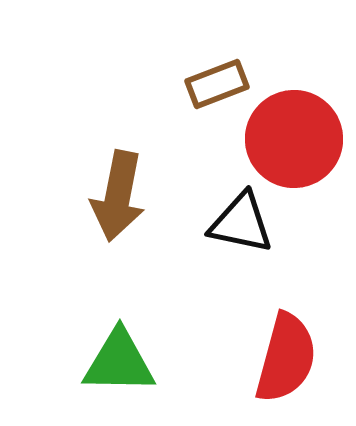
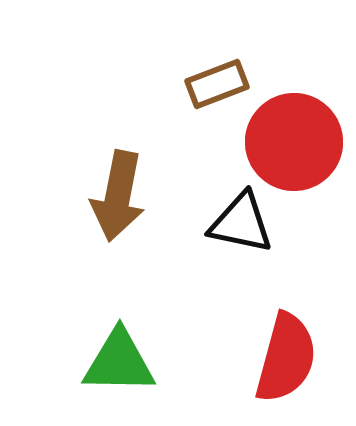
red circle: moved 3 px down
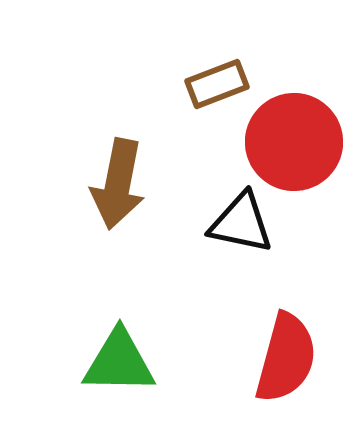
brown arrow: moved 12 px up
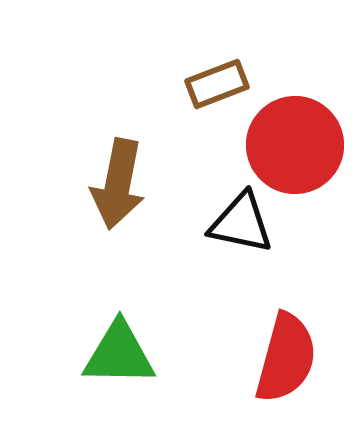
red circle: moved 1 px right, 3 px down
green triangle: moved 8 px up
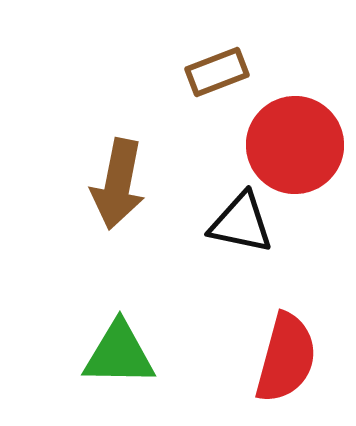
brown rectangle: moved 12 px up
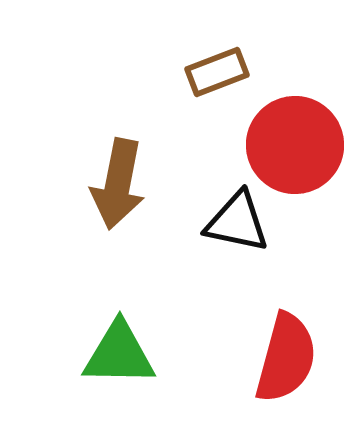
black triangle: moved 4 px left, 1 px up
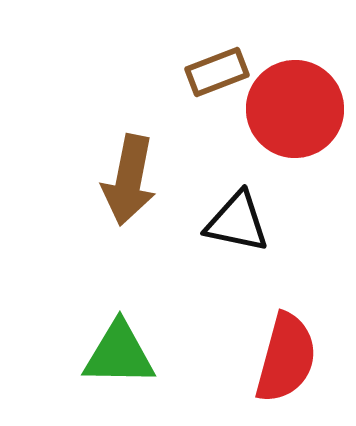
red circle: moved 36 px up
brown arrow: moved 11 px right, 4 px up
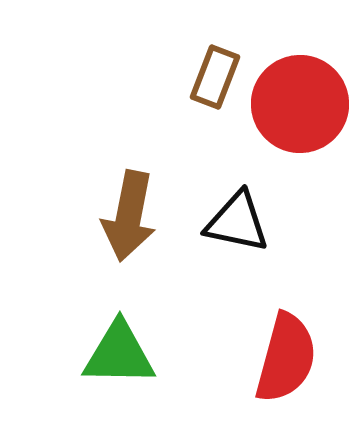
brown rectangle: moved 2 px left, 5 px down; rotated 48 degrees counterclockwise
red circle: moved 5 px right, 5 px up
brown arrow: moved 36 px down
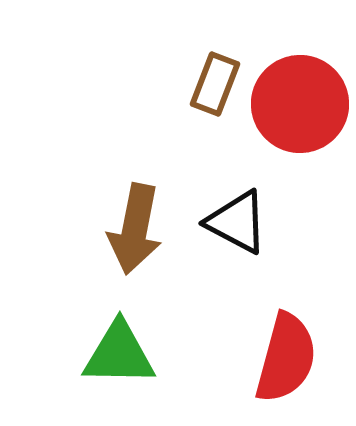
brown rectangle: moved 7 px down
brown arrow: moved 6 px right, 13 px down
black triangle: rotated 16 degrees clockwise
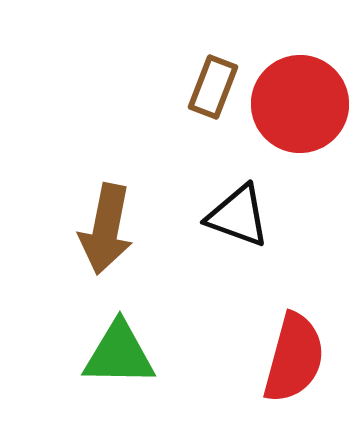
brown rectangle: moved 2 px left, 3 px down
black triangle: moved 1 px right, 6 px up; rotated 8 degrees counterclockwise
brown arrow: moved 29 px left
red semicircle: moved 8 px right
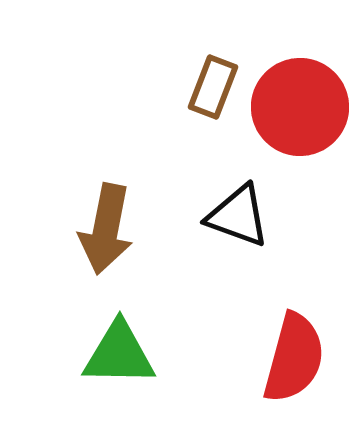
red circle: moved 3 px down
